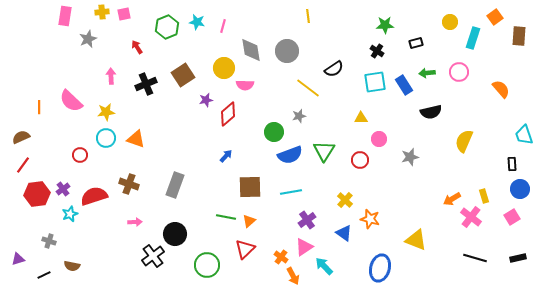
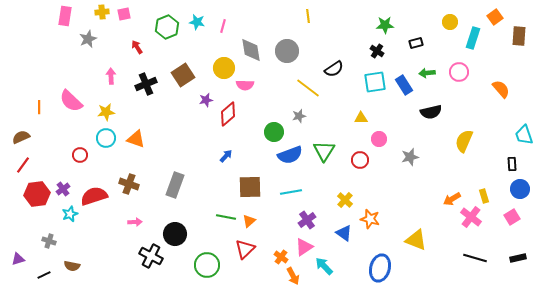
black cross at (153, 256): moved 2 px left; rotated 25 degrees counterclockwise
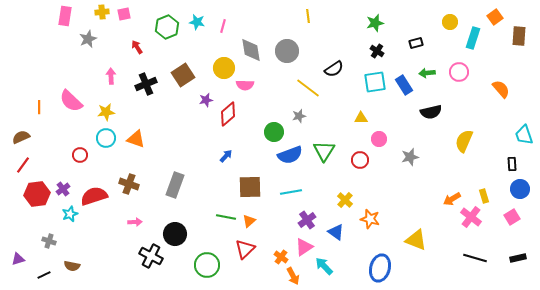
green star at (385, 25): moved 10 px left, 2 px up; rotated 12 degrees counterclockwise
blue triangle at (344, 233): moved 8 px left, 1 px up
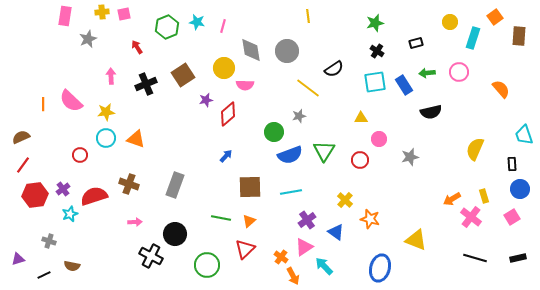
orange line at (39, 107): moved 4 px right, 3 px up
yellow semicircle at (464, 141): moved 11 px right, 8 px down
red hexagon at (37, 194): moved 2 px left, 1 px down
green line at (226, 217): moved 5 px left, 1 px down
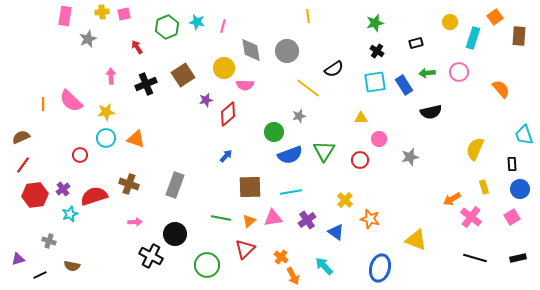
yellow rectangle at (484, 196): moved 9 px up
pink triangle at (304, 247): moved 31 px left, 29 px up; rotated 24 degrees clockwise
black line at (44, 275): moved 4 px left
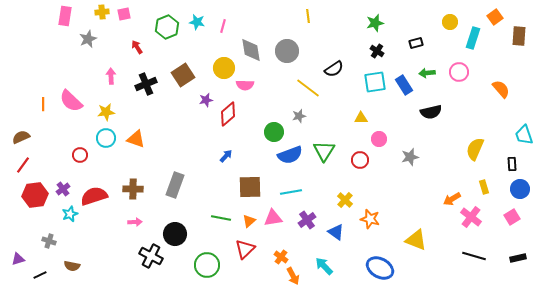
brown cross at (129, 184): moved 4 px right, 5 px down; rotated 18 degrees counterclockwise
black line at (475, 258): moved 1 px left, 2 px up
blue ellipse at (380, 268): rotated 76 degrees counterclockwise
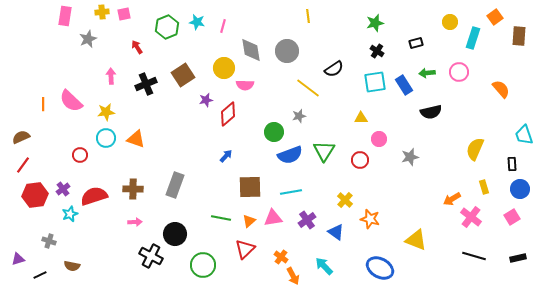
green circle at (207, 265): moved 4 px left
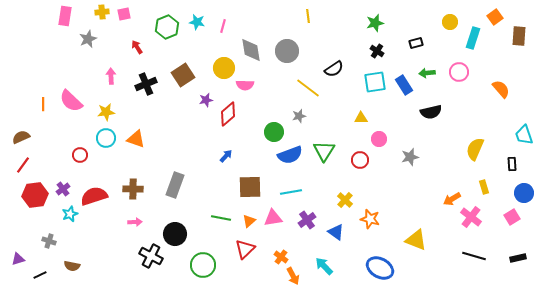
blue circle at (520, 189): moved 4 px right, 4 px down
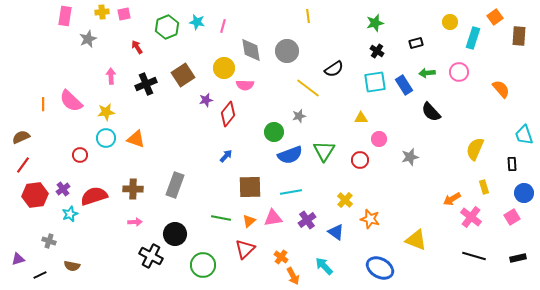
black semicircle at (431, 112): rotated 60 degrees clockwise
red diamond at (228, 114): rotated 10 degrees counterclockwise
